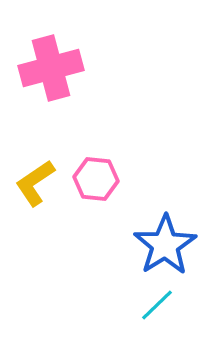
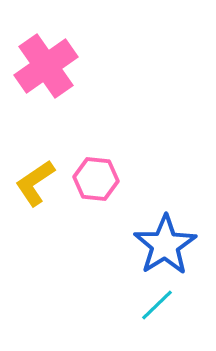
pink cross: moved 5 px left, 2 px up; rotated 20 degrees counterclockwise
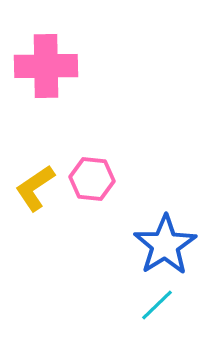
pink cross: rotated 34 degrees clockwise
pink hexagon: moved 4 px left
yellow L-shape: moved 5 px down
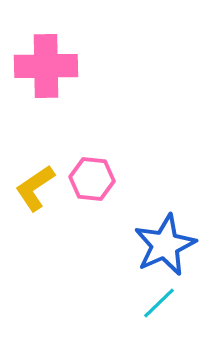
blue star: rotated 8 degrees clockwise
cyan line: moved 2 px right, 2 px up
